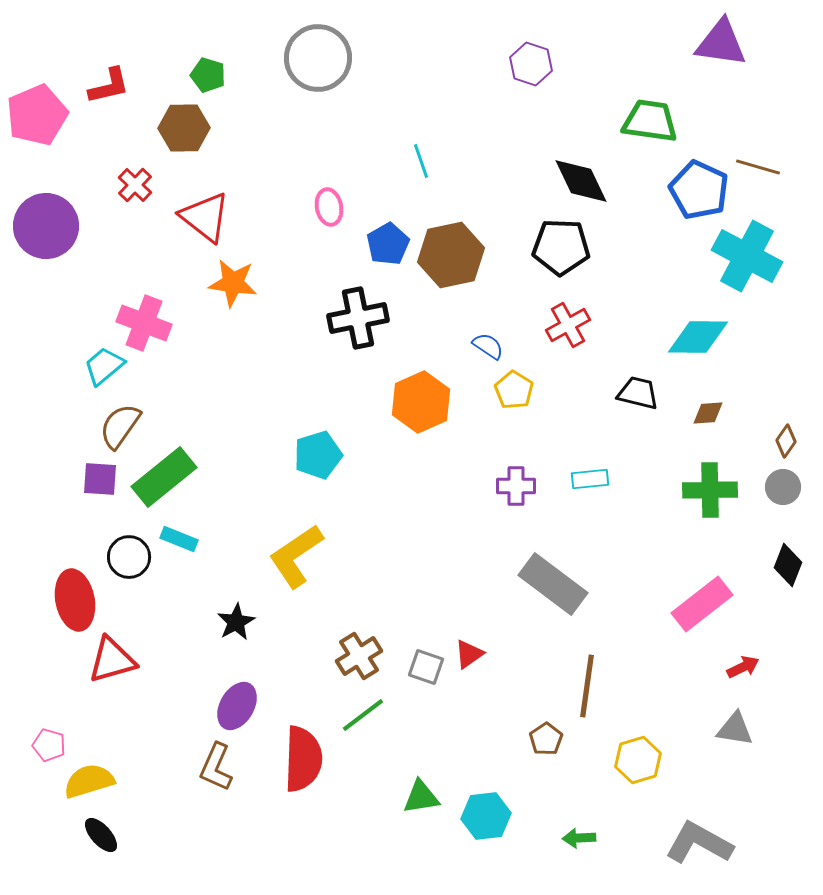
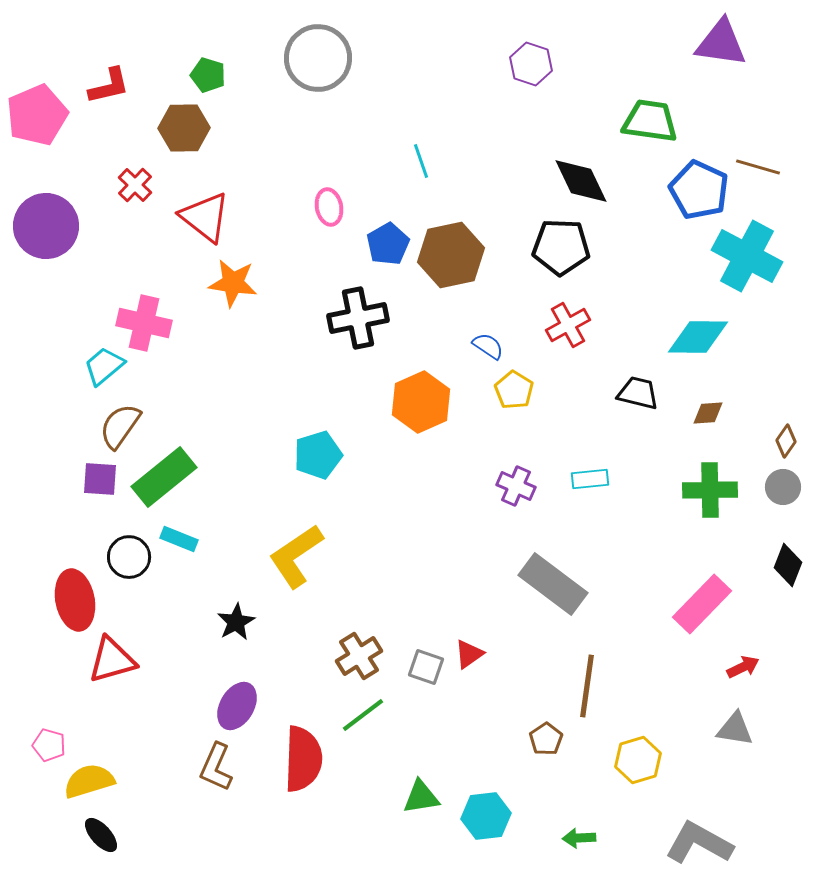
pink cross at (144, 323): rotated 8 degrees counterclockwise
purple cross at (516, 486): rotated 24 degrees clockwise
pink rectangle at (702, 604): rotated 8 degrees counterclockwise
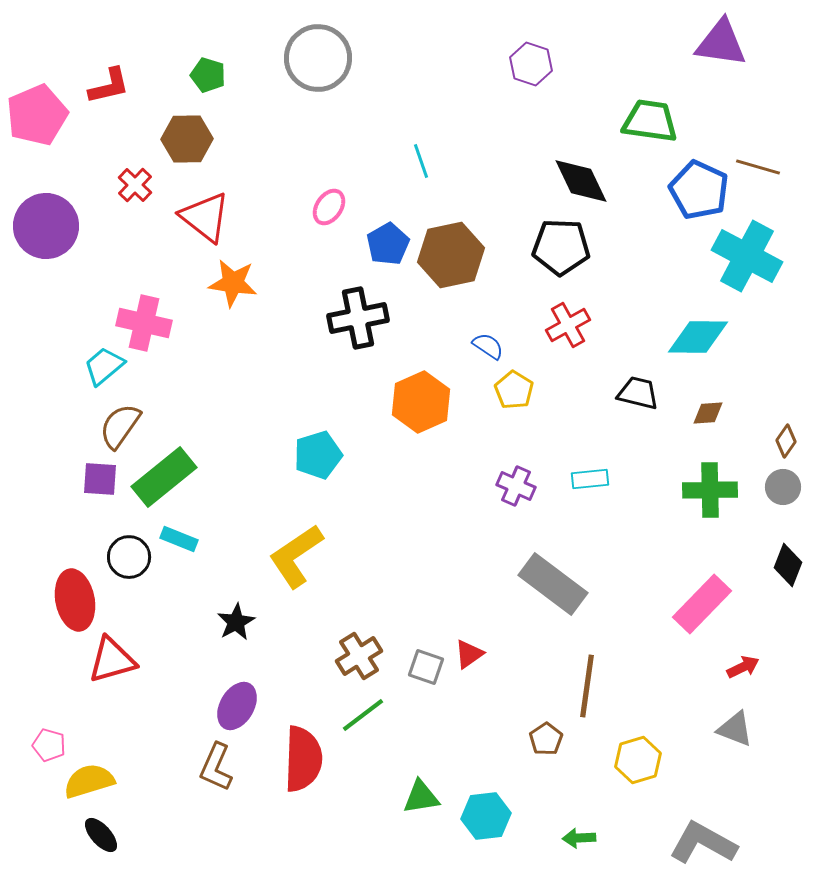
brown hexagon at (184, 128): moved 3 px right, 11 px down
pink ellipse at (329, 207): rotated 45 degrees clockwise
gray triangle at (735, 729): rotated 12 degrees clockwise
gray L-shape at (699, 843): moved 4 px right
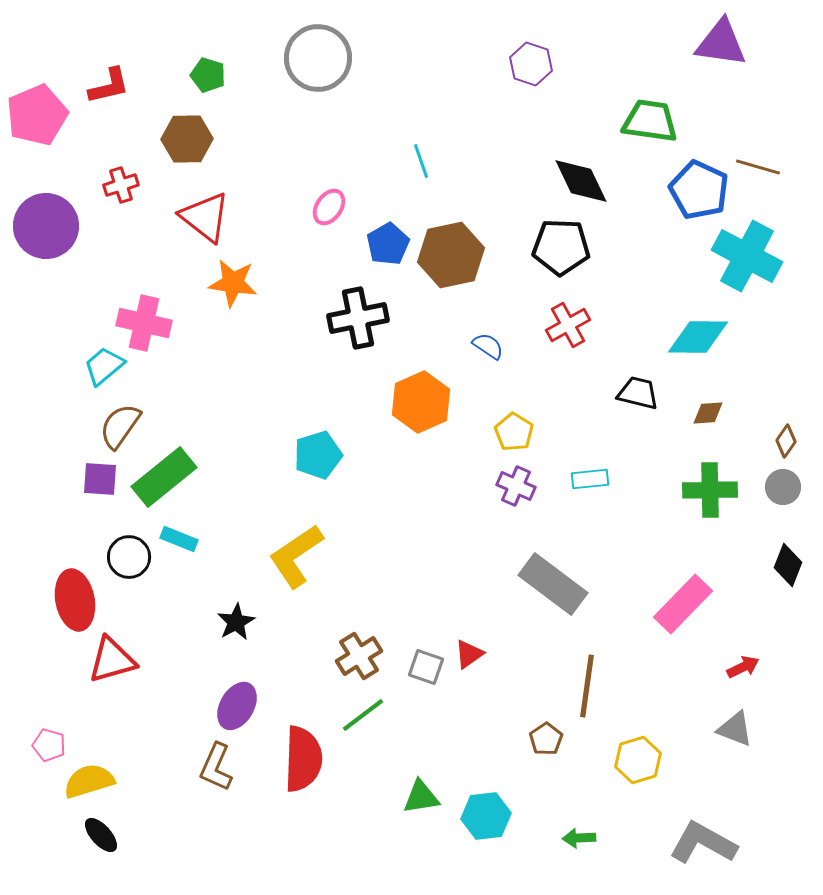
red cross at (135, 185): moved 14 px left; rotated 28 degrees clockwise
yellow pentagon at (514, 390): moved 42 px down
pink rectangle at (702, 604): moved 19 px left
